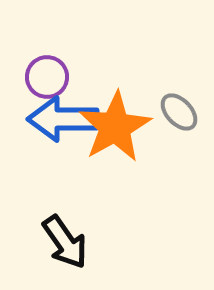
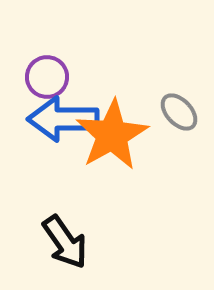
orange star: moved 3 px left, 8 px down
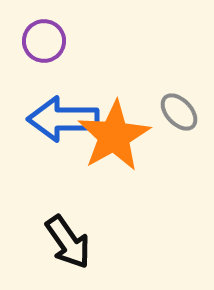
purple circle: moved 3 px left, 36 px up
orange star: moved 2 px right, 1 px down
black arrow: moved 3 px right
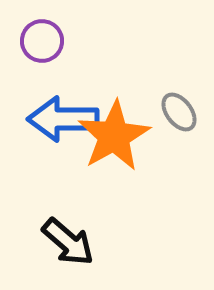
purple circle: moved 2 px left
gray ellipse: rotated 6 degrees clockwise
black arrow: rotated 14 degrees counterclockwise
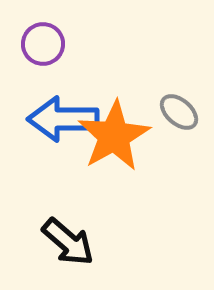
purple circle: moved 1 px right, 3 px down
gray ellipse: rotated 12 degrees counterclockwise
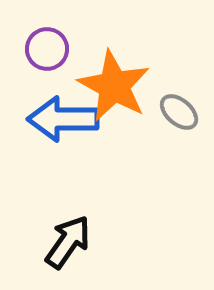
purple circle: moved 4 px right, 5 px down
orange star: moved 50 px up; rotated 14 degrees counterclockwise
black arrow: rotated 96 degrees counterclockwise
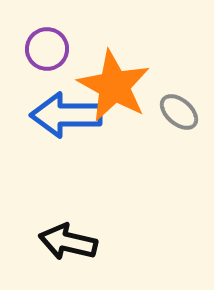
blue arrow: moved 3 px right, 4 px up
black arrow: rotated 112 degrees counterclockwise
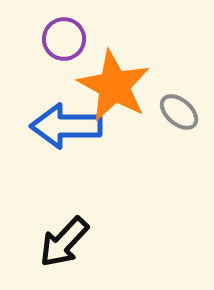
purple circle: moved 17 px right, 10 px up
blue arrow: moved 11 px down
black arrow: moved 4 px left; rotated 60 degrees counterclockwise
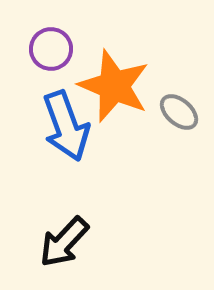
purple circle: moved 13 px left, 10 px down
orange star: rotated 6 degrees counterclockwise
blue arrow: rotated 110 degrees counterclockwise
